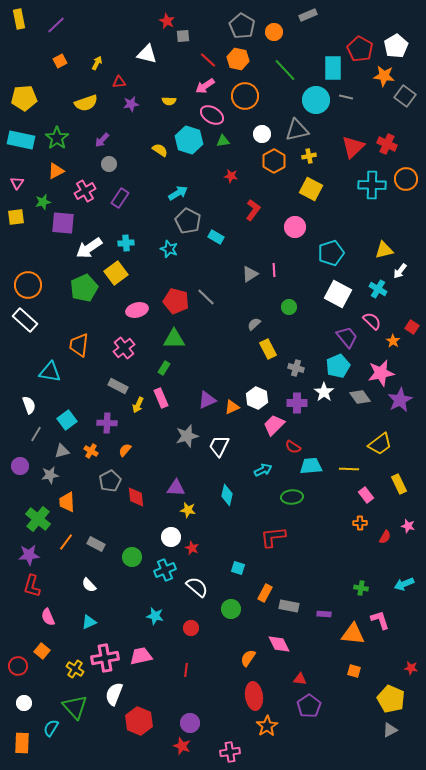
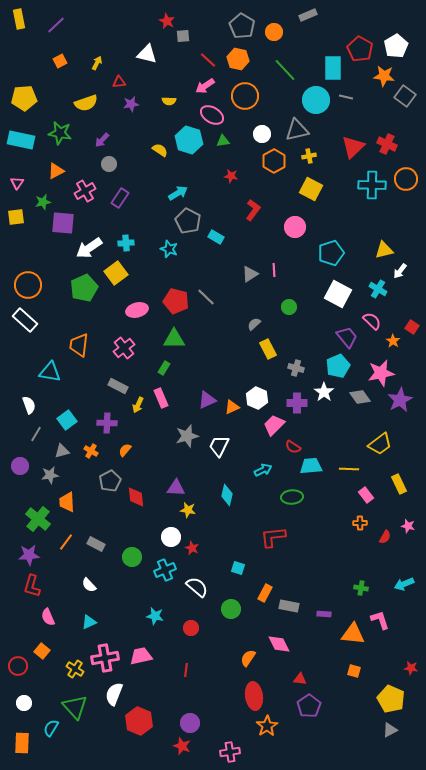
green star at (57, 138): moved 3 px right, 5 px up; rotated 25 degrees counterclockwise
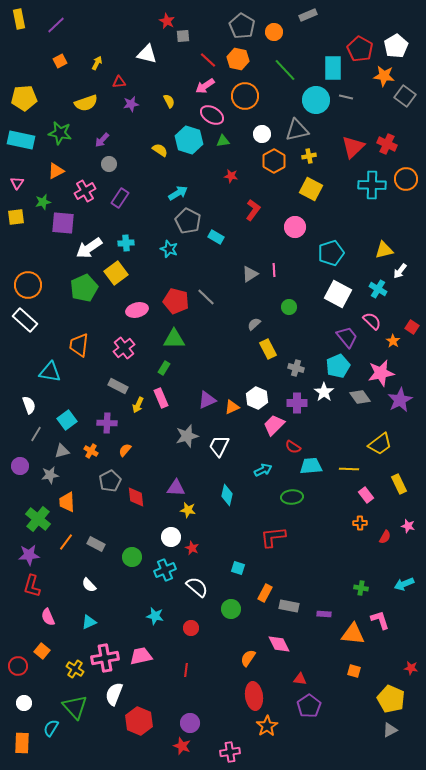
yellow semicircle at (169, 101): rotated 120 degrees counterclockwise
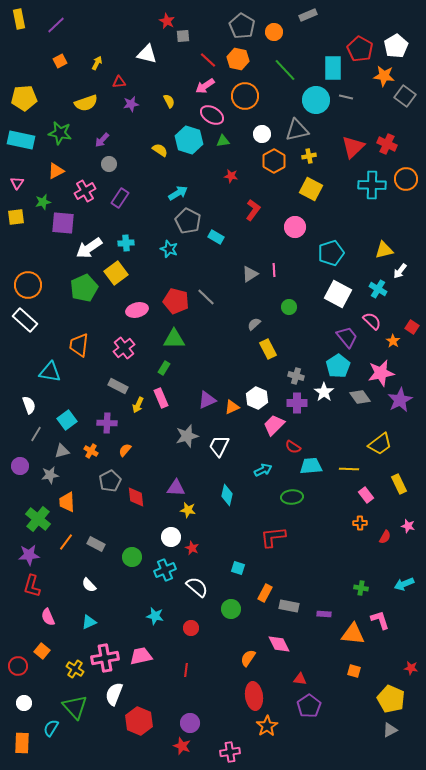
cyan pentagon at (338, 366): rotated 10 degrees counterclockwise
gray cross at (296, 368): moved 8 px down
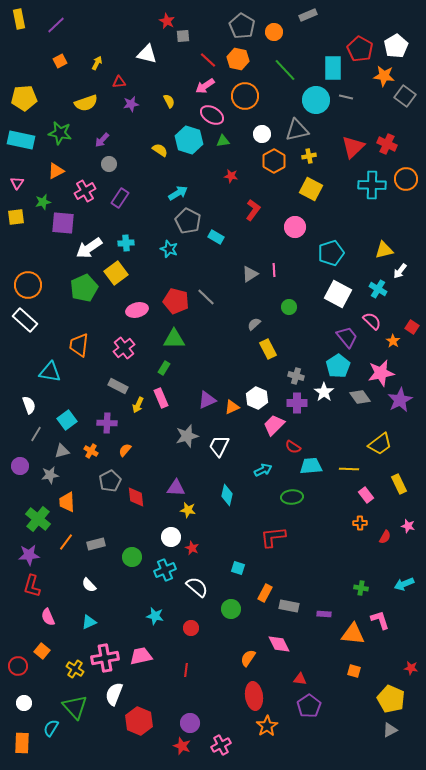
gray rectangle at (96, 544): rotated 42 degrees counterclockwise
pink cross at (230, 752): moved 9 px left, 7 px up; rotated 18 degrees counterclockwise
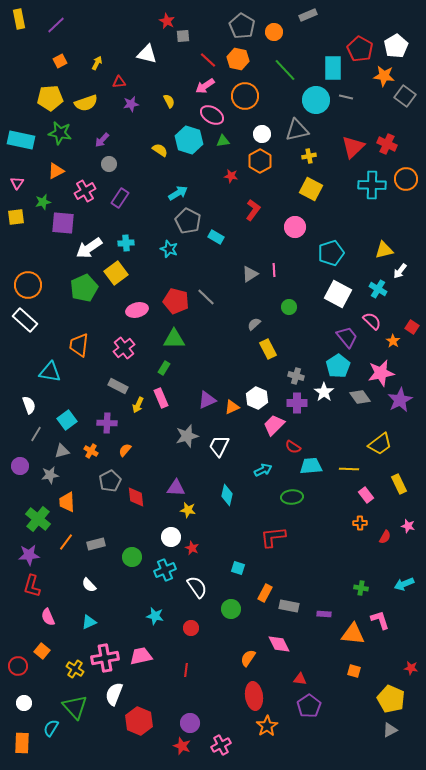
yellow pentagon at (24, 98): moved 26 px right
orange hexagon at (274, 161): moved 14 px left
white semicircle at (197, 587): rotated 15 degrees clockwise
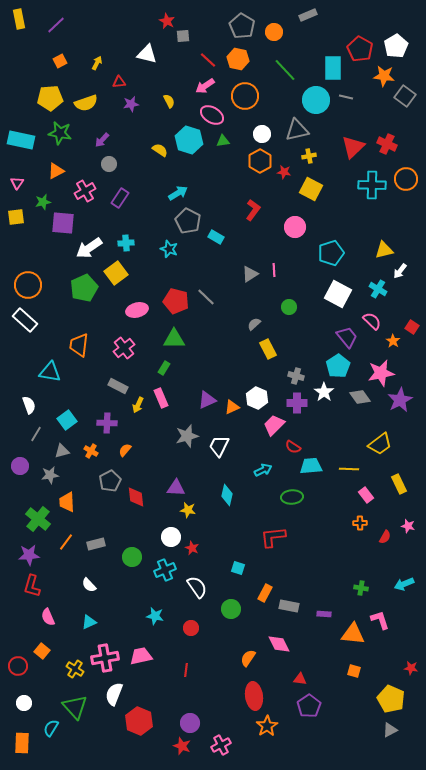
red star at (231, 176): moved 53 px right, 4 px up
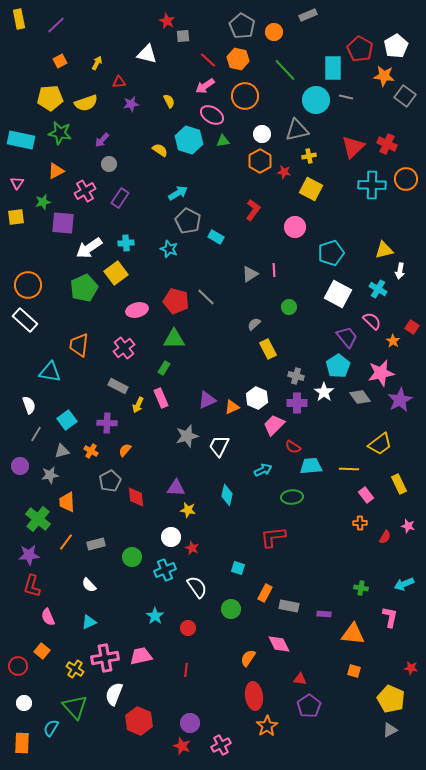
white arrow at (400, 271): rotated 28 degrees counterclockwise
cyan star at (155, 616): rotated 24 degrees clockwise
pink L-shape at (380, 620): moved 10 px right, 3 px up; rotated 30 degrees clockwise
red circle at (191, 628): moved 3 px left
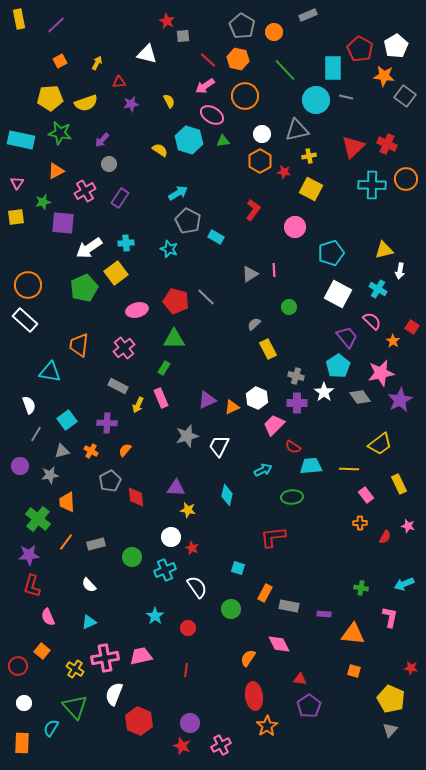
gray triangle at (390, 730): rotated 21 degrees counterclockwise
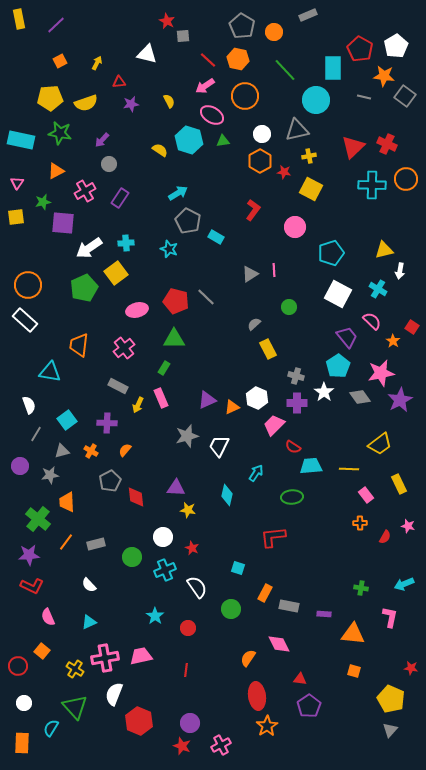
gray line at (346, 97): moved 18 px right
cyan arrow at (263, 470): moved 7 px left, 3 px down; rotated 30 degrees counterclockwise
white circle at (171, 537): moved 8 px left
red L-shape at (32, 586): rotated 80 degrees counterclockwise
red ellipse at (254, 696): moved 3 px right
